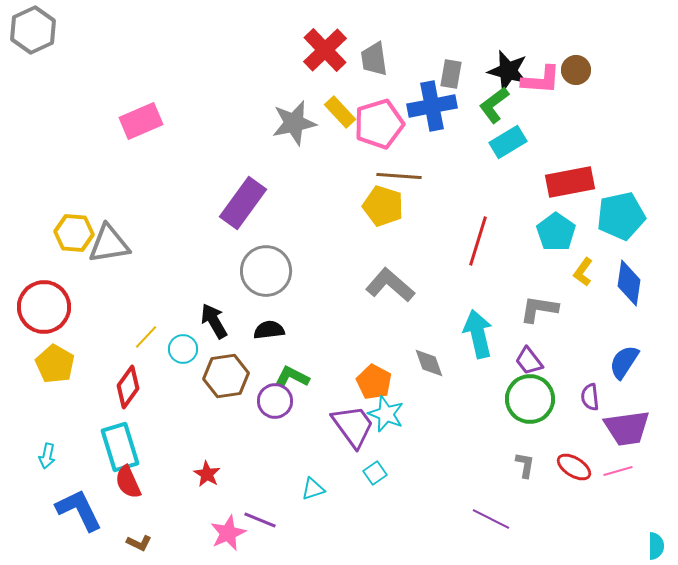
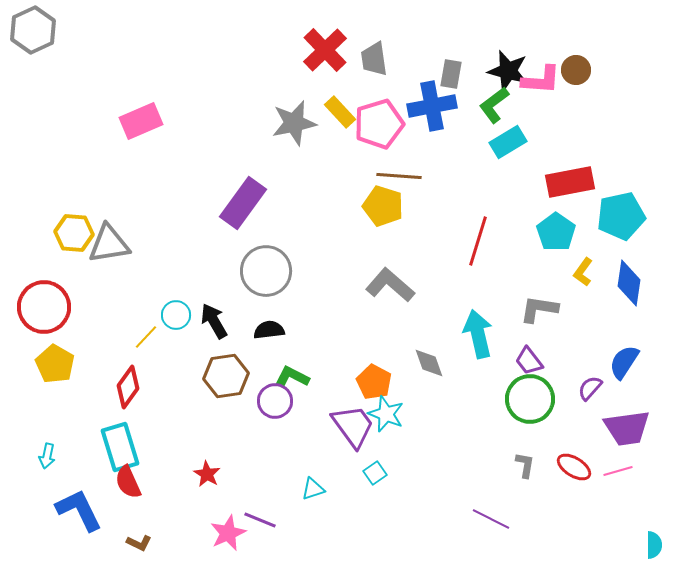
cyan circle at (183, 349): moved 7 px left, 34 px up
purple semicircle at (590, 397): moved 9 px up; rotated 48 degrees clockwise
cyan semicircle at (656, 546): moved 2 px left, 1 px up
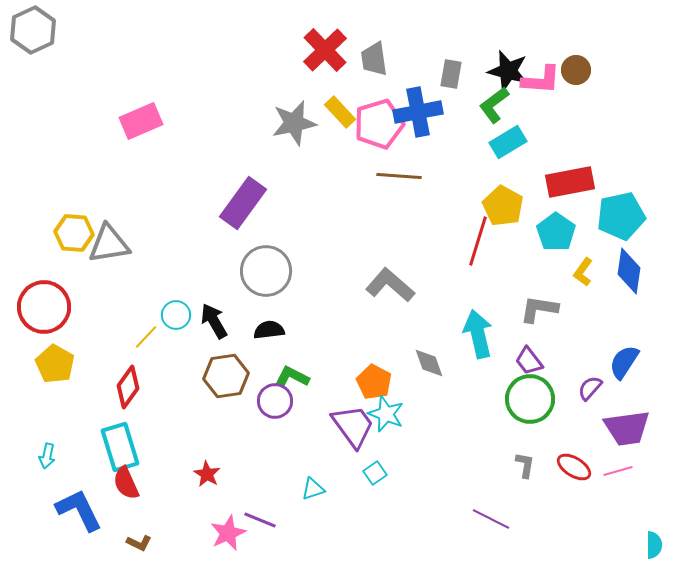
blue cross at (432, 106): moved 14 px left, 6 px down
yellow pentagon at (383, 206): moved 120 px right; rotated 12 degrees clockwise
blue diamond at (629, 283): moved 12 px up
red semicircle at (128, 482): moved 2 px left, 1 px down
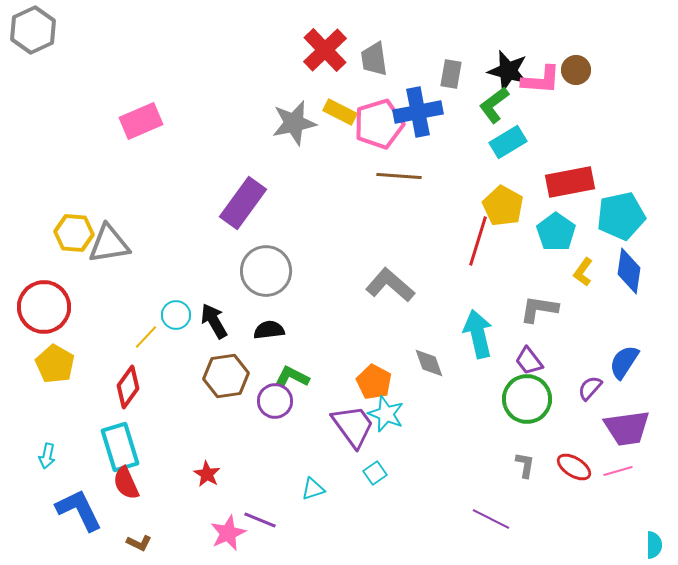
yellow rectangle at (340, 112): rotated 20 degrees counterclockwise
green circle at (530, 399): moved 3 px left
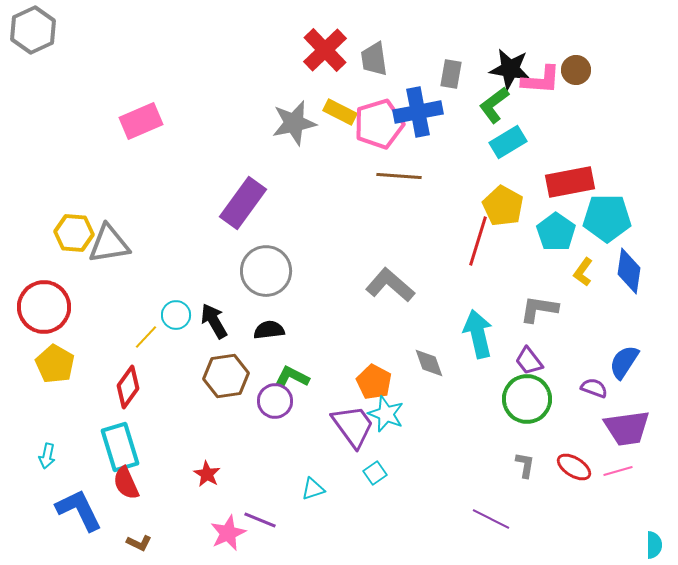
black star at (508, 71): moved 2 px right, 2 px up; rotated 6 degrees counterclockwise
cyan pentagon at (621, 216): moved 14 px left, 2 px down; rotated 12 degrees clockwise
purple semicircle at (590, 388): moved 4 px right; rotated 68 degrees clockwise
